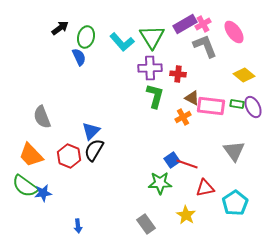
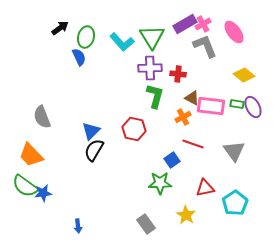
red hexagon: moved 65 px right, 27 px up; rotated 10 degrees counterclockwise
red line: moved 6 px right, 20 px up
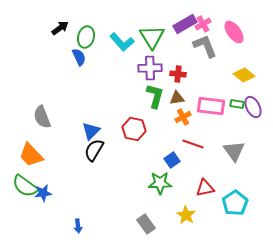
brown triangle: moved 15 px left; rotated 35 degrees counterclockwise
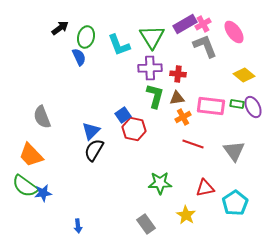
cyan L-shape: moved 3 px left, 3 px down; rotated 20 degrees clockwise
blue square: moved 49 px left, 45 px up
